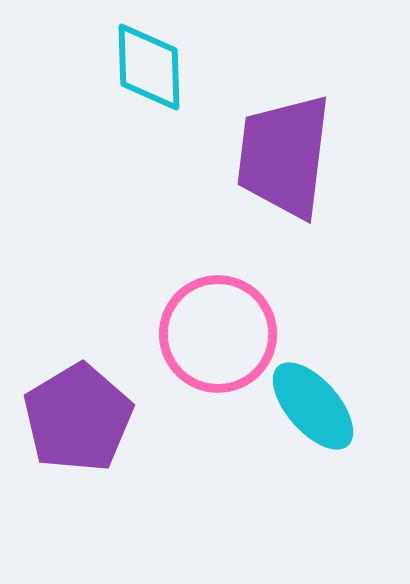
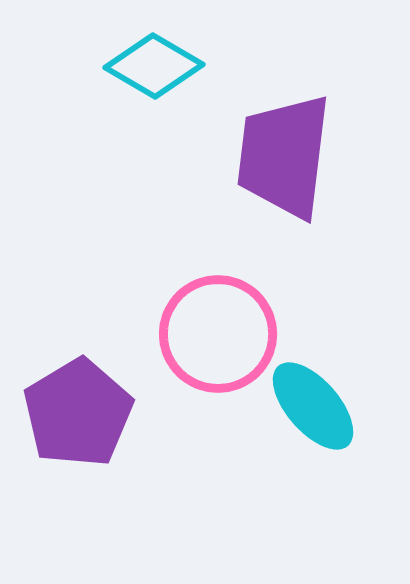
cyan diamond: moved 5 px right, 1 px up; rotated 58 degrees counterclockwise
purple pentagon: moved 5 px up
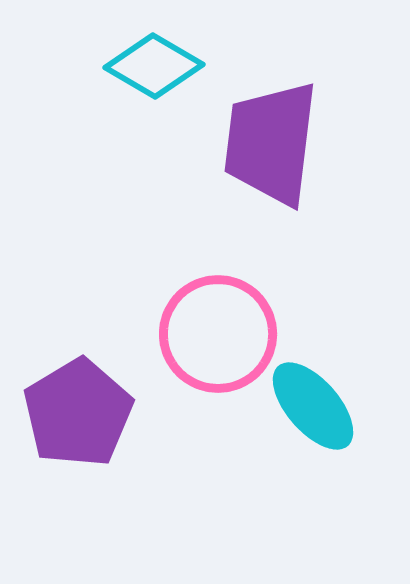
purple trapezoid: moved 13 px left, 13 px up
